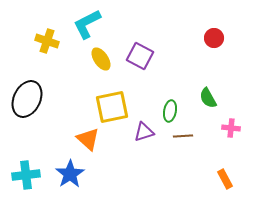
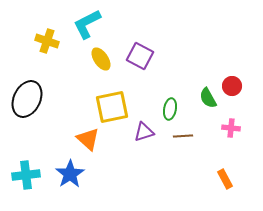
red circle: moved 18 px right, 48 px down
green ellipse: moved 2 px up
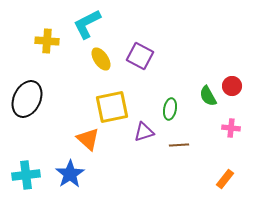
yellow cross: rotated 15 degrees counterclockwise
green semicircle: moved 2 px up
brown line: moved 4 px left, 9 px down
orange rectangle: rotated 66 degrees clockwise
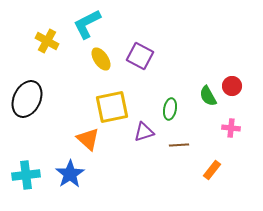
yellow cross: rotated 25 degrees clockwise
orange rectangle: moved 13 px left, 9 px up
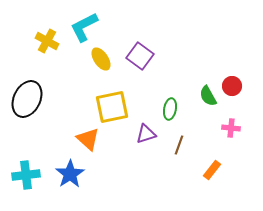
cyan L-shape: moved 3 px left, 3 px down
purple square: rotated 8 degrees clockwise
purple triangle: moved 2 px right, 2 px down
brown line: rotated 66 degrees counterclockwise
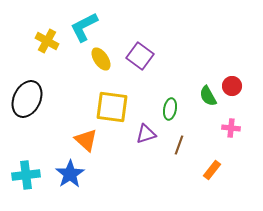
yellow square: rotated 20 degrees clockwise
orange triangle: moved 2 px left, 1 px down
